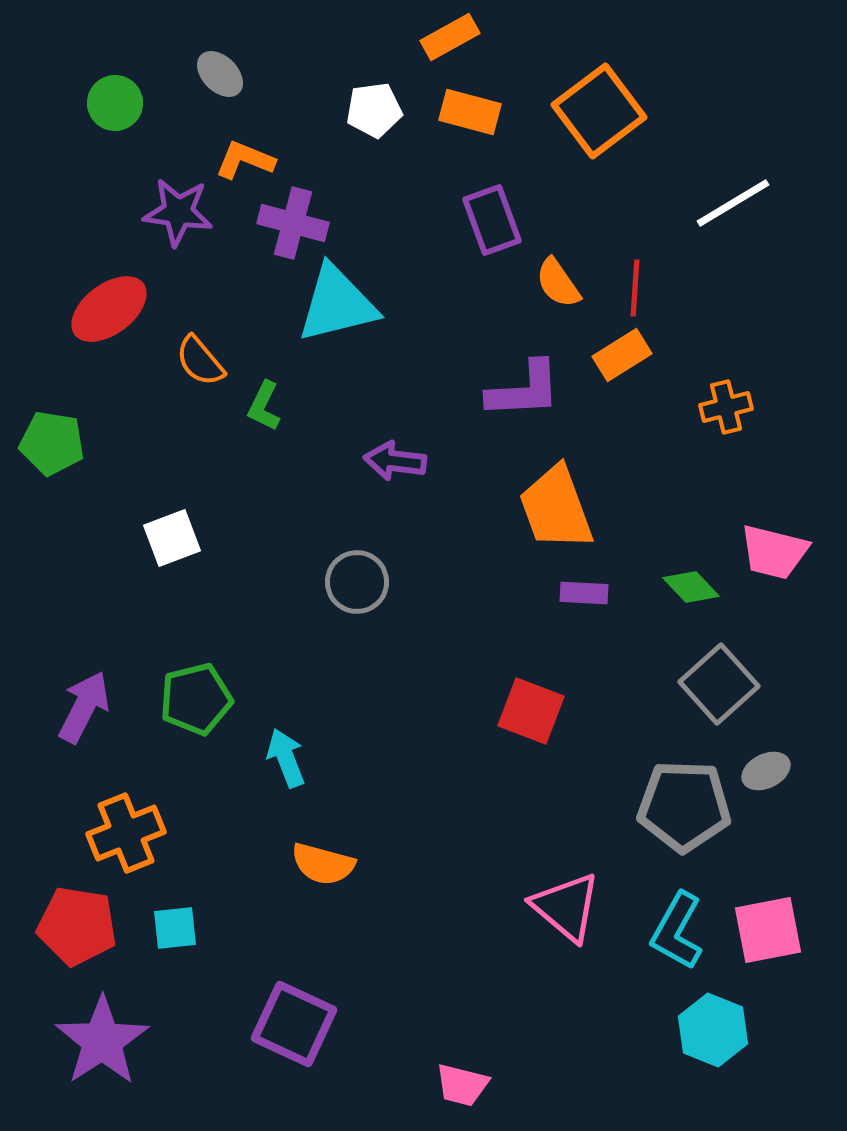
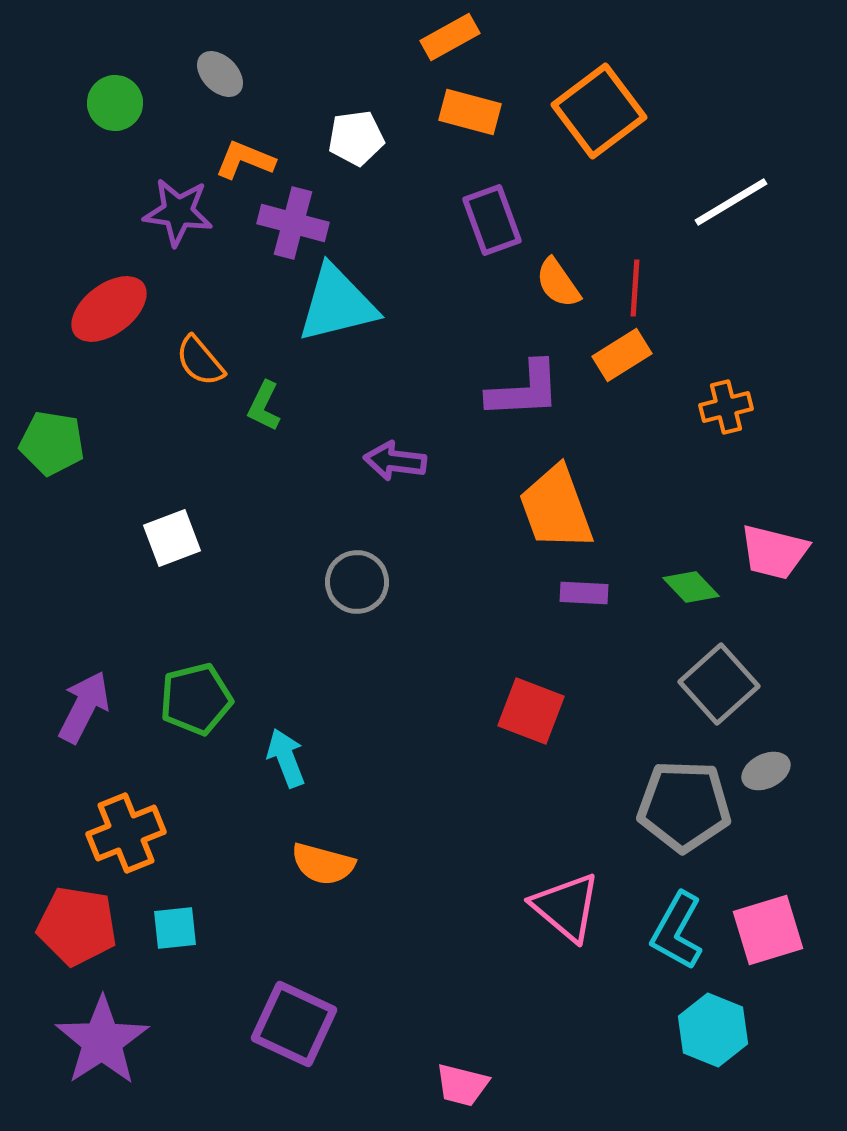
white pentagon at (374, 110): moved 18 px left, 28 px down
white line at (733, 203): moved 2 px left, 1 px up
pink square at (768, 930): rotated 6 degrees counterclockwise
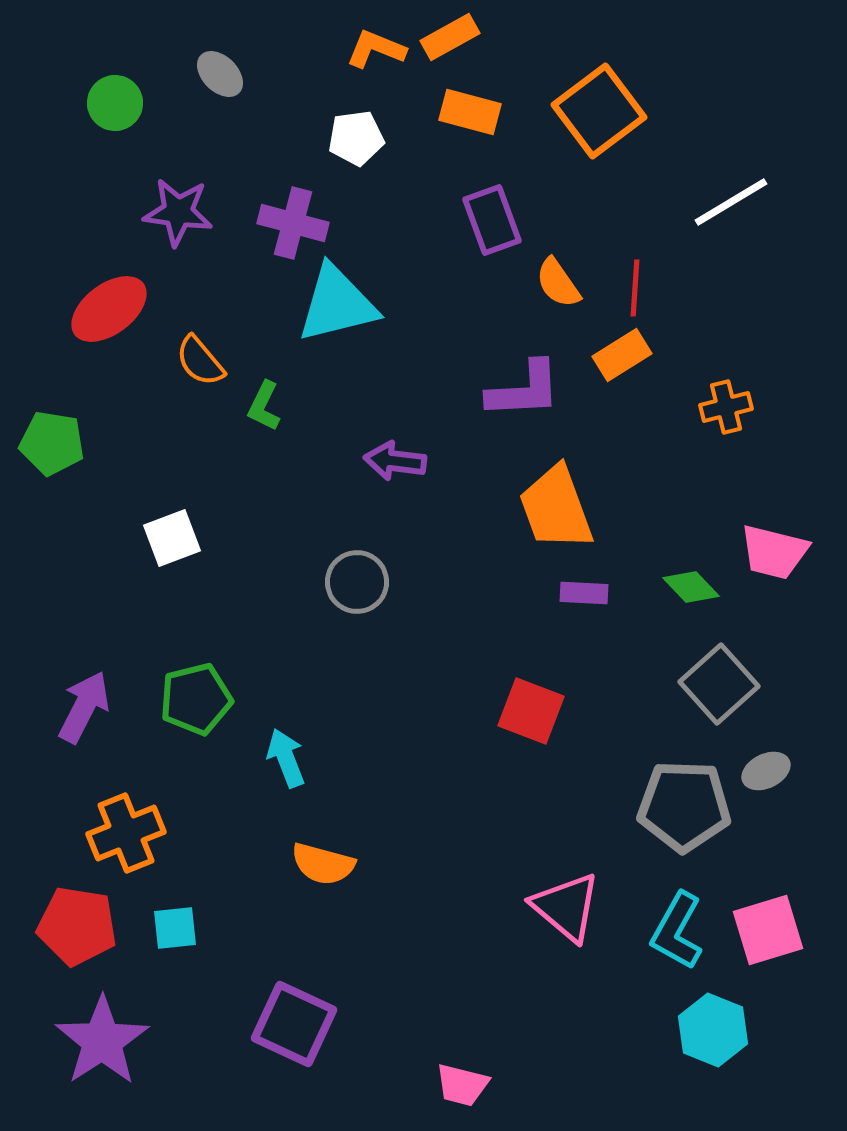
orange L-shape at (245, 160): moved 131 px right, 111 px up
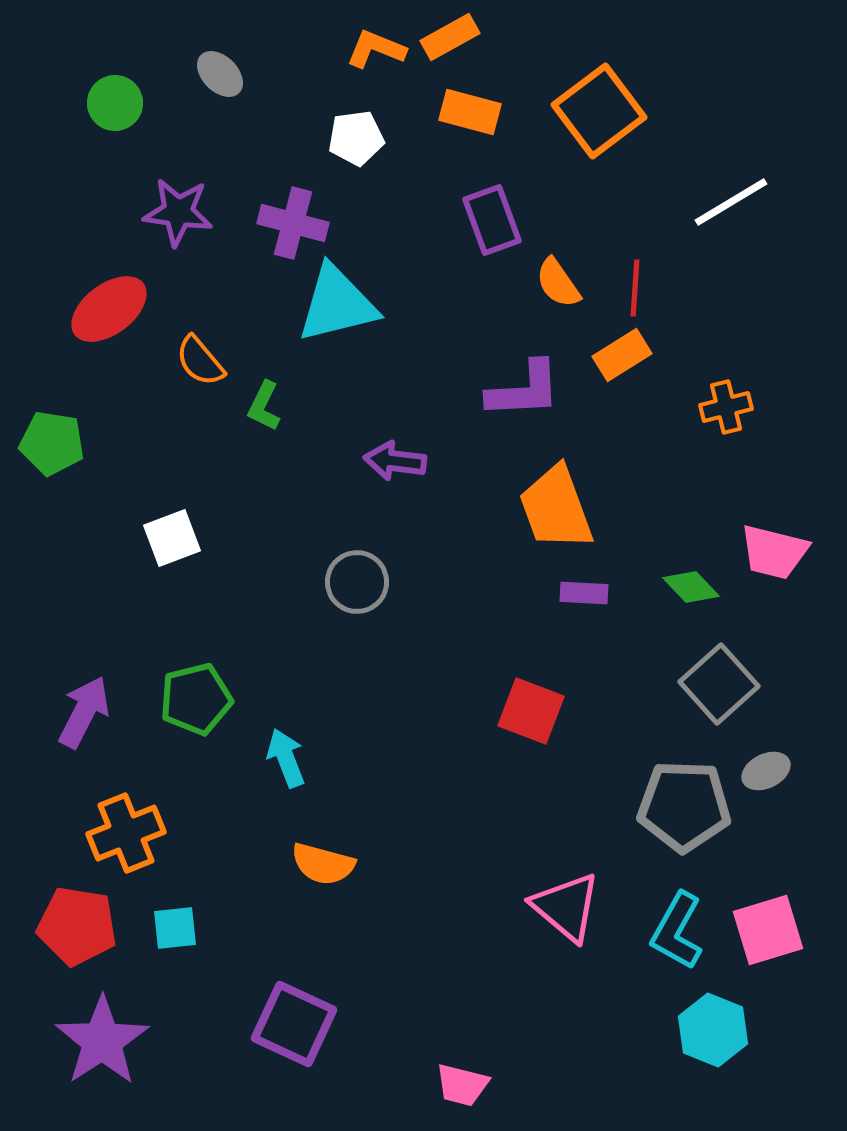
purple arrow at (84, 707): moved 5 px down
